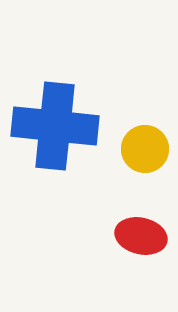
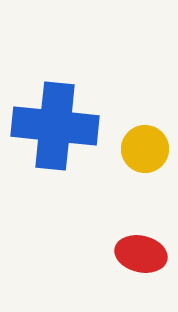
red ellipse: moved 18 px down
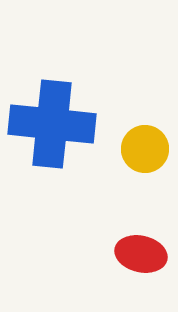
blue cross: moved 3 px left, 2 px up
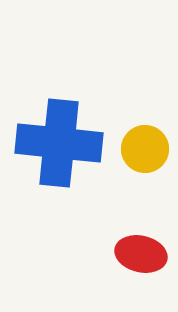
blue cross: moved 7 px right, 19 px down
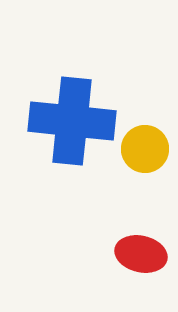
blue cross: moved 13 px right, 22 px up
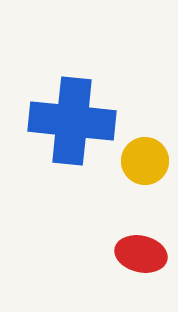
yellow circle: moved 12 px down
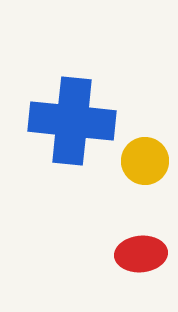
red ellipse: rotated 18 degrees counterclockwise
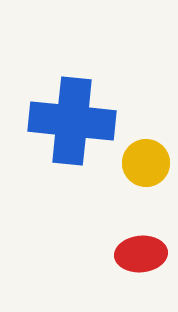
yellow circle: moved 1 px right, 2 px down
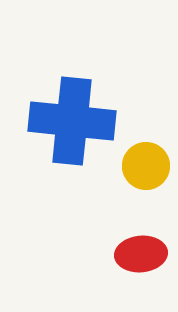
yellow circle: moved 3 px down
